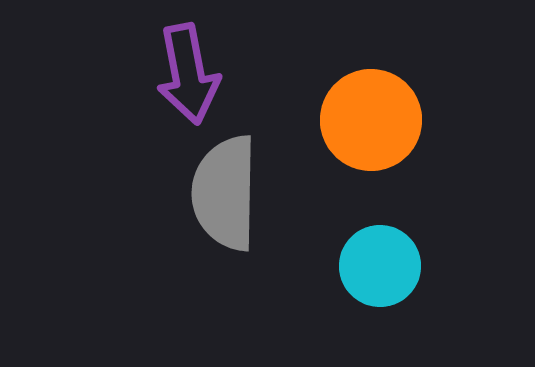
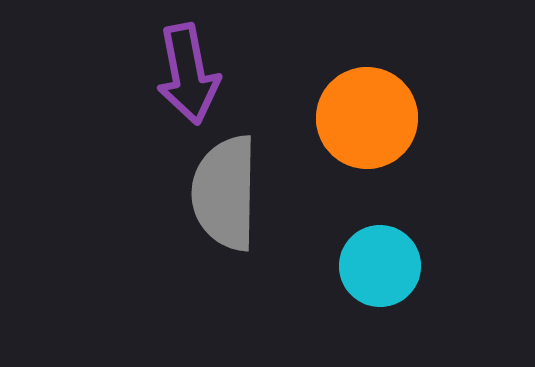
orange circle: moved 4 px left, 2 px up
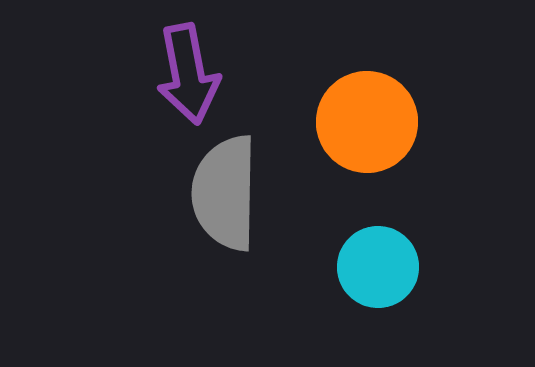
orange circle: moved 4 px down
cyan circle: moved 2 px left, 1 px down
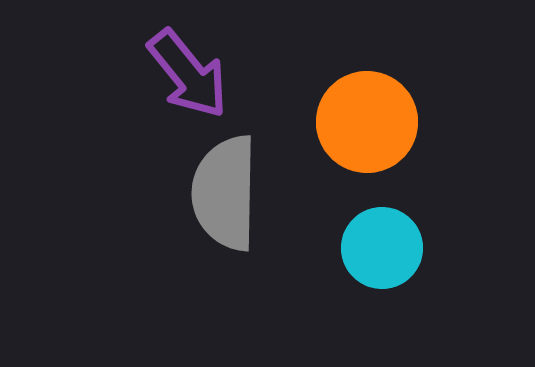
purple arrow: rotated 28 degrees counterclockwise
cyan circle: moved 4 px right, 19 px up
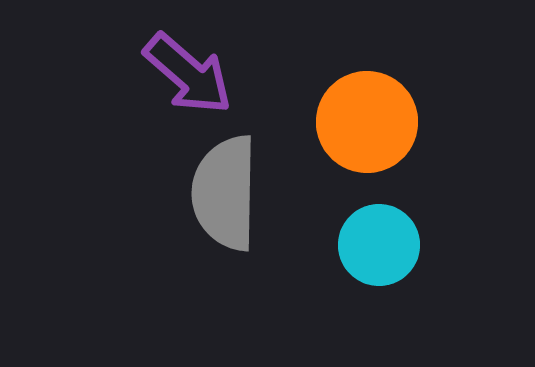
purple arrow: rotated 10 degrees counterclockwise
cyan circle: moved 3 px left, 3 px up
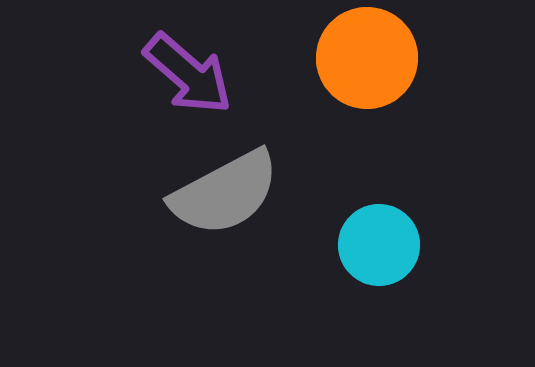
orange circle: moved 64 px up
gray semicircle: rotated 119 degrees counterclockwise
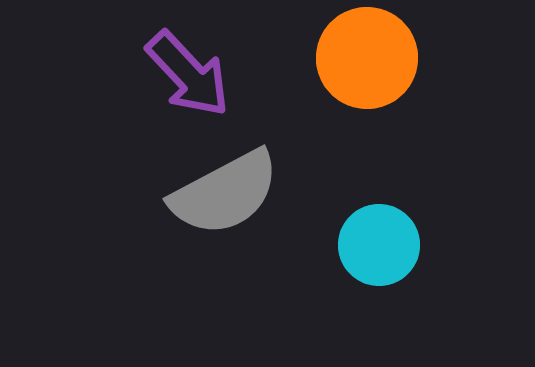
purple arrow: rotated 6 degrees clockwise
